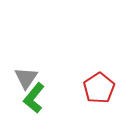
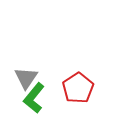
red pentagon: moved 21 px left
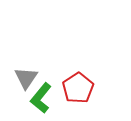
green L-shape: moved 7 px right
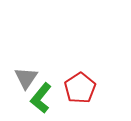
red pentagon: moved 2 px right
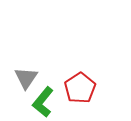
green L-shape: moved 2 px right, 4 px down
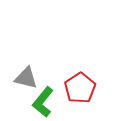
gray triangle: rotated 50 degrees counterclockwise
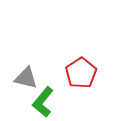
red pentagon: moved 1 px right, 15 px up
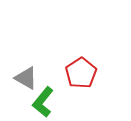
gray triangle: rotated 15 degrees clockwise
